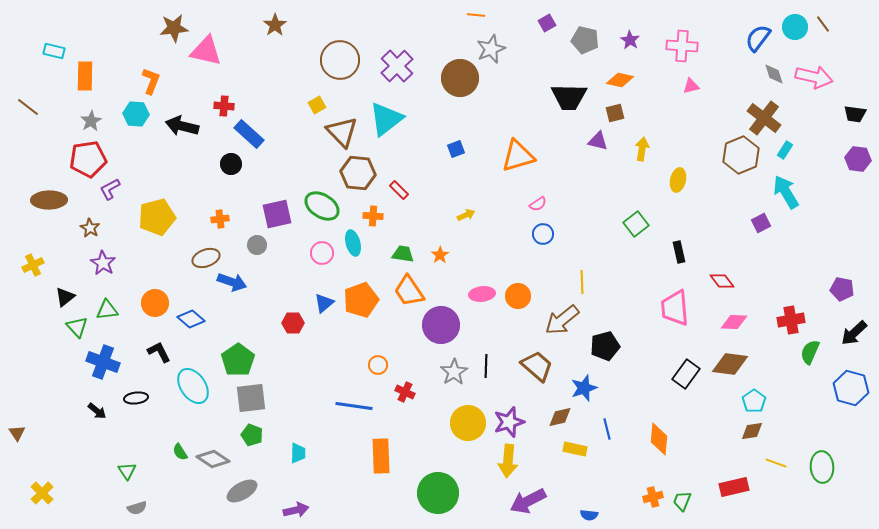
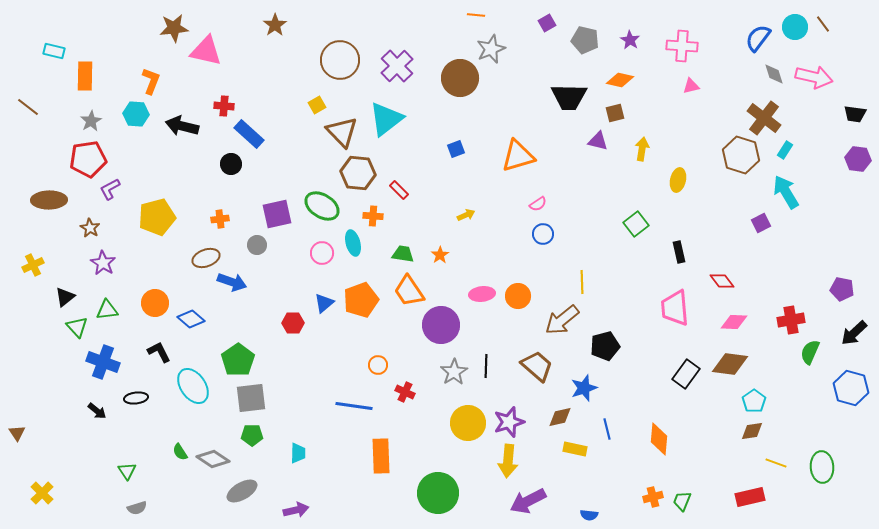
brown hexagon at (741, 155): rotated 21 degrees counterclockwise
green pentagon at (252, 435): rotated 20 degrees counterclockwise
red rectangle at (734, 487): moved 16 px right, 10 px down
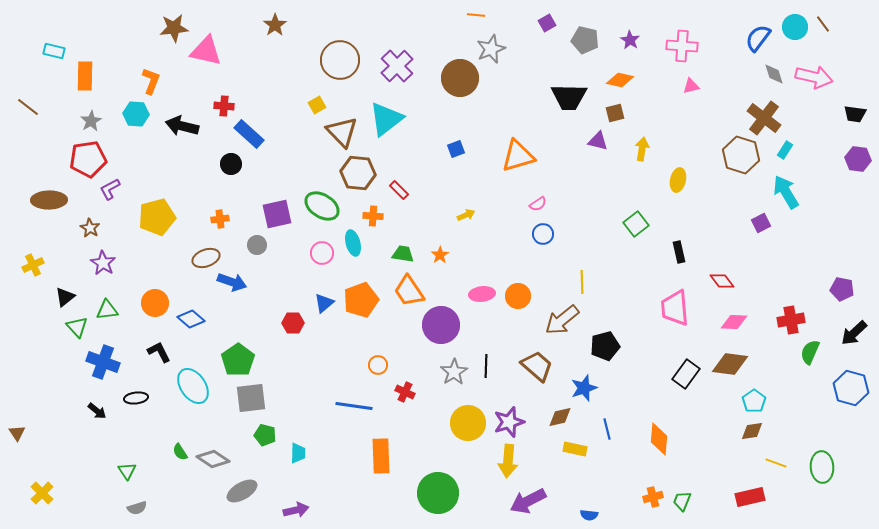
green pentagon at (252, 435): moved 13 px right; rotated 15 degrees clockwise
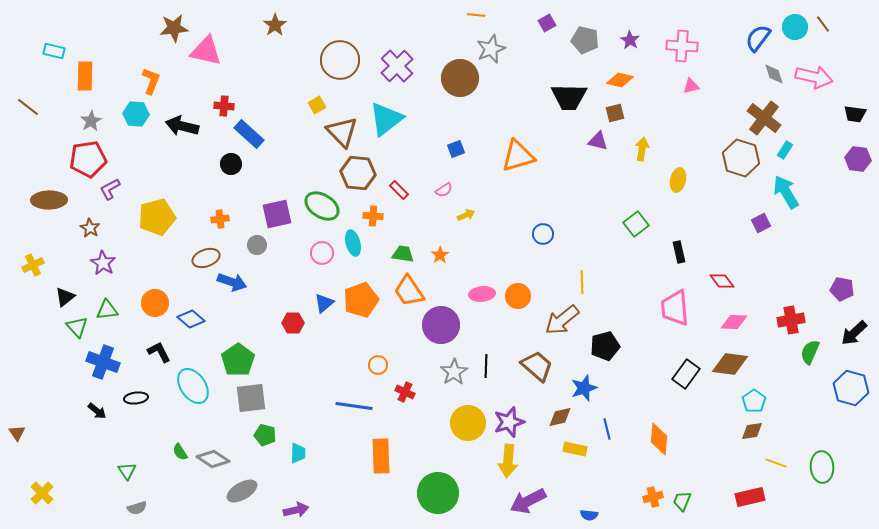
brown hexagon at (741, 155): moved 3 px down
pink semicircle at (538, 204): moved 94 px left, 14 px up
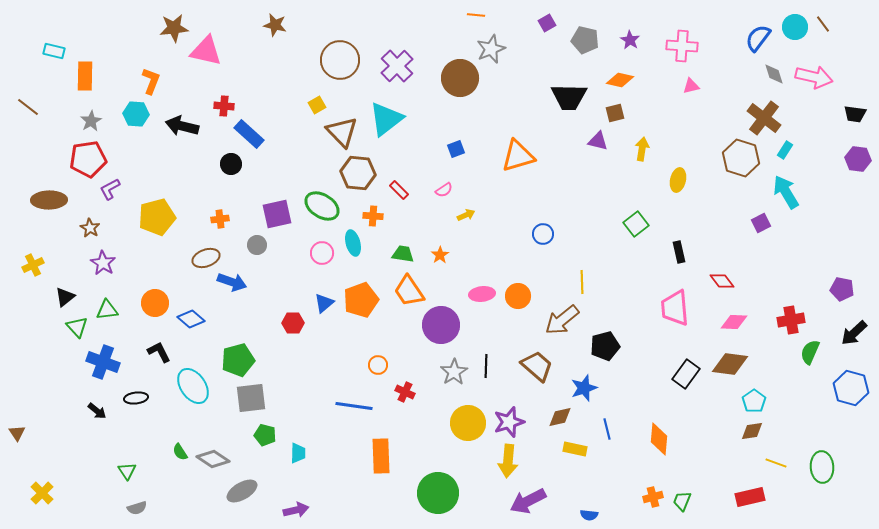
brown star at (275, 25): rotated 25 degrees counterclockwise
green pentagon at (238, 360): rotated 20 degrees clockwise
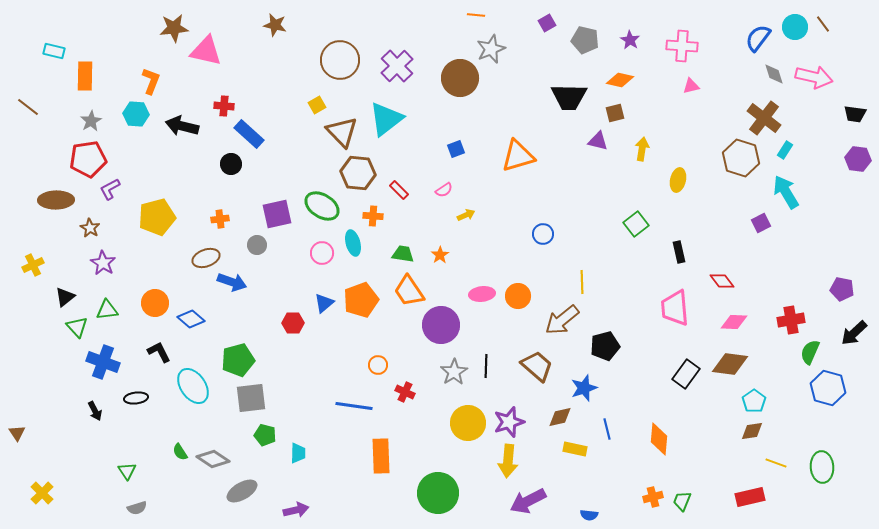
brown ellipse at (49, 200): moved 7 px right
blue hexagon at (851, 388): moved 23 px left
black arrow at (97, 411): moved 2 px left; rotated 24 degrees clockwise
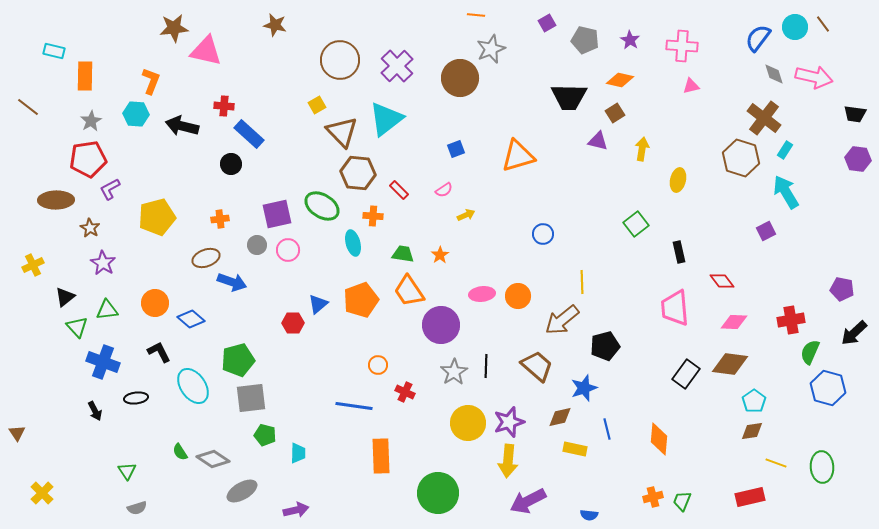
brown square at (615, 113): rotated 18 degrees counterclockwise
purple square at (761, 223): moved 5 px right, 8 px down
pink circle at (322, 253): moved 34 px left, 3 px up
blue triangle at (324, 303): moved 6 px left, 1 px down
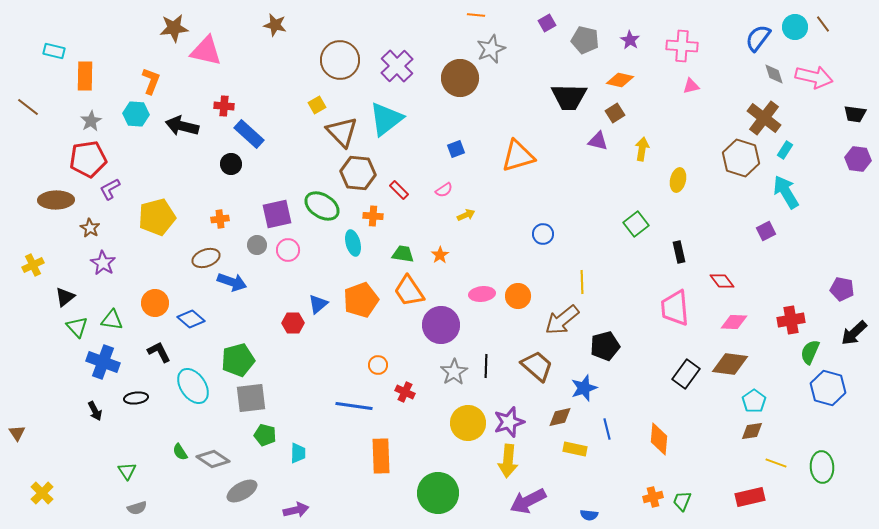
green triangle at (107, 310): moved 5 px right, 10 px down; rotated 15 degrees clockwise
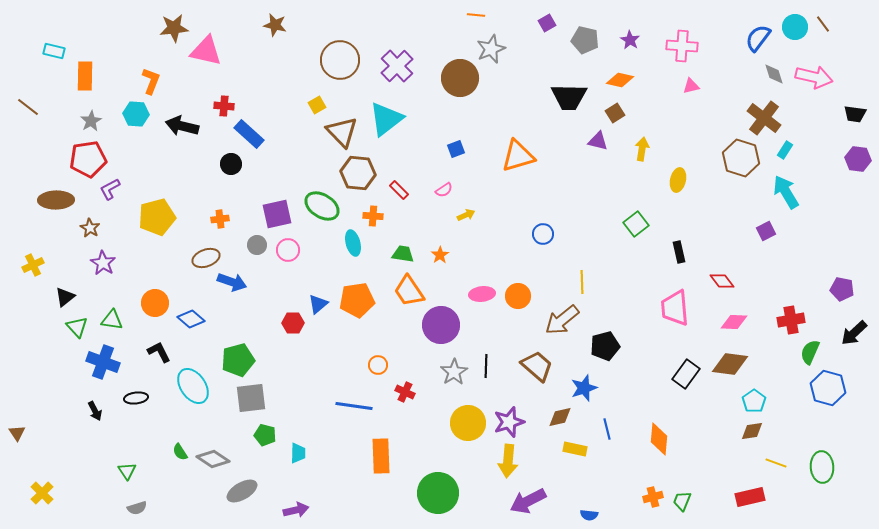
orange pentagon at (361, 300): moved 4 px left; rotated 12 degrees clockwise
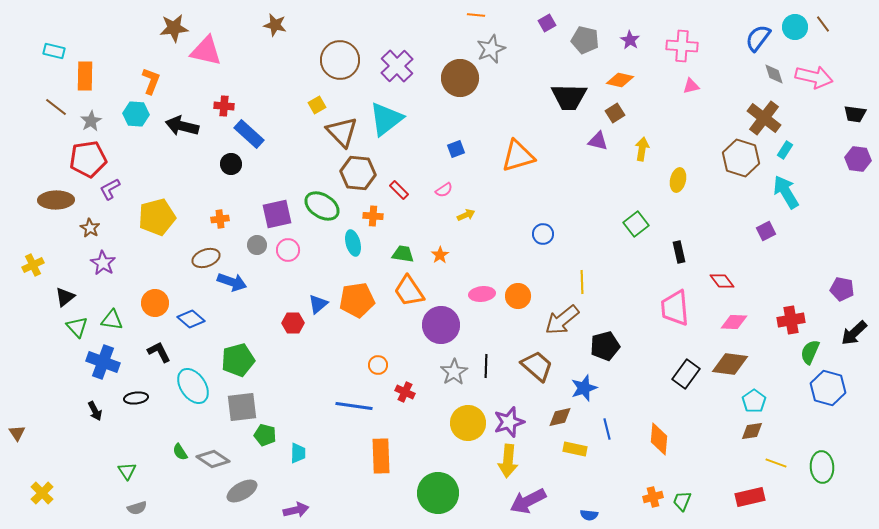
brown line at (28, 107): moved 28 px right
gray square at (251, 398): moved 9 px left, 9 px down
